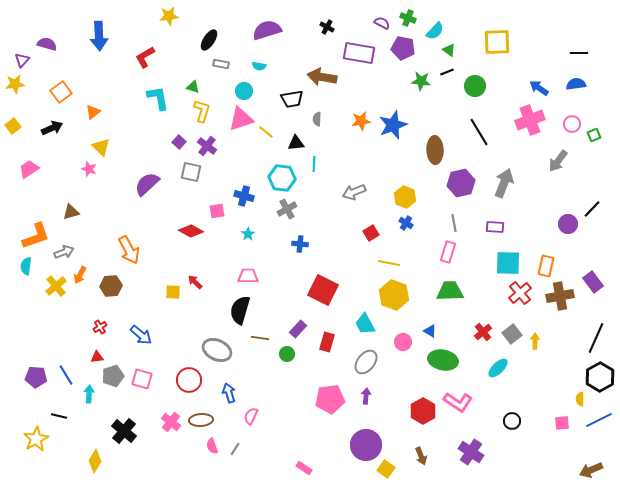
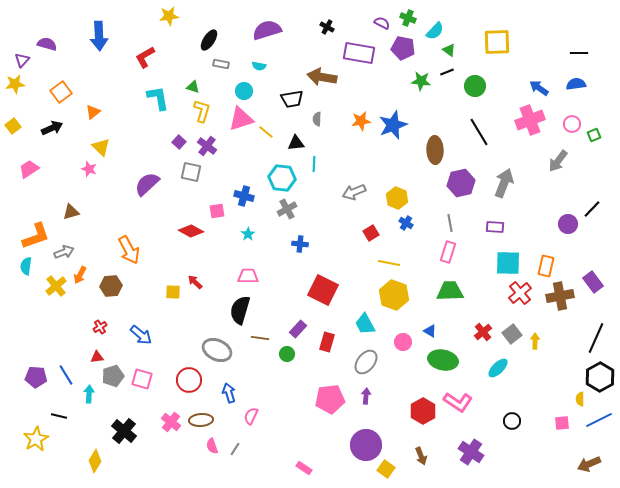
yellow hexagon at (405, 197): moved 8 px left, 1 px down
gray line at (454, 223): moved 4 px left
brown arrow at (591, 470): moved 2 px left, 6 px up
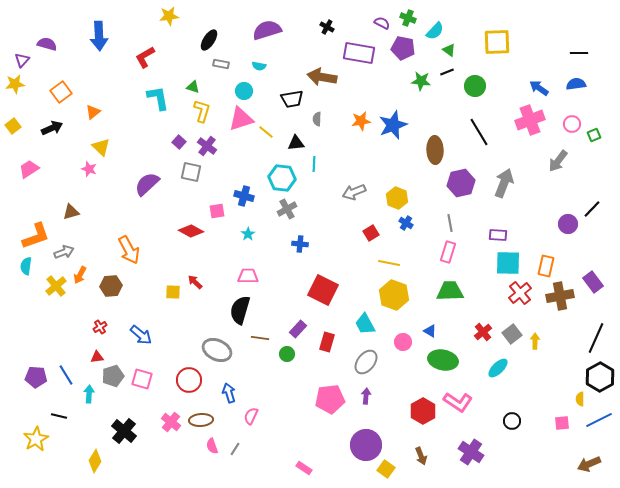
purple rectangle at (495, 227): moved 3 px right, 8 px down
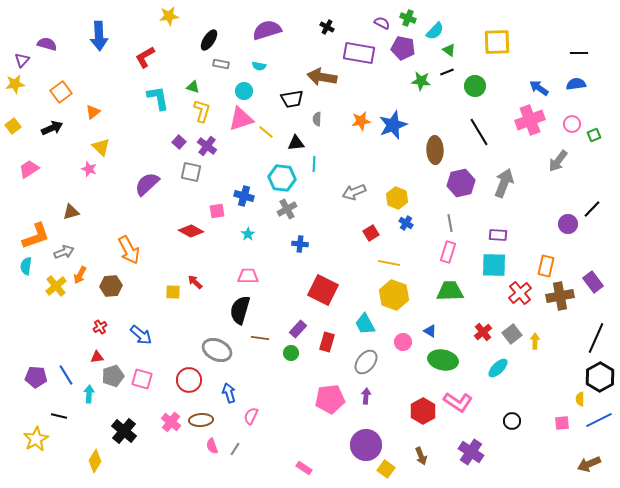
cyan square at (508, 263): moved 14 px left, 2 px down
green circle at (287, 354): moved 4 px right, 1 px up
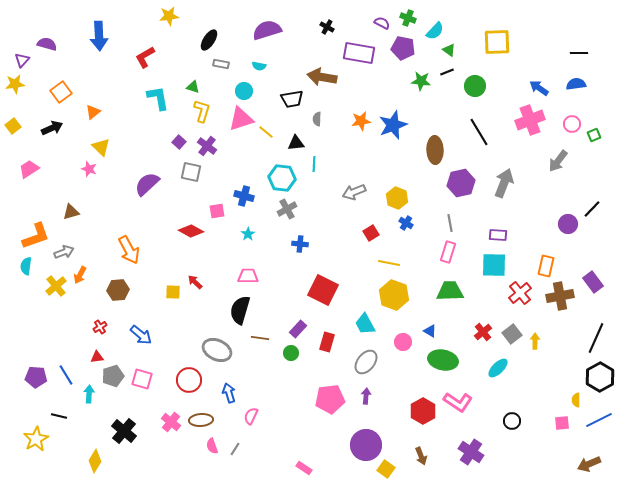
brown hexagon at (111, 286): moved 7 px right, 4 px down
yellow semicircle at (580, 399): moved 4 px left, 1 px down
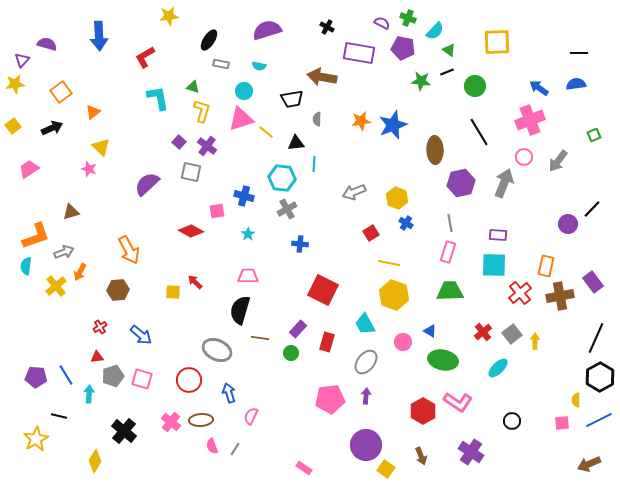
pink circle at (572, 124): moved 48 px left, 33 px down
orange arrow at (80, 275): moved 3 px up
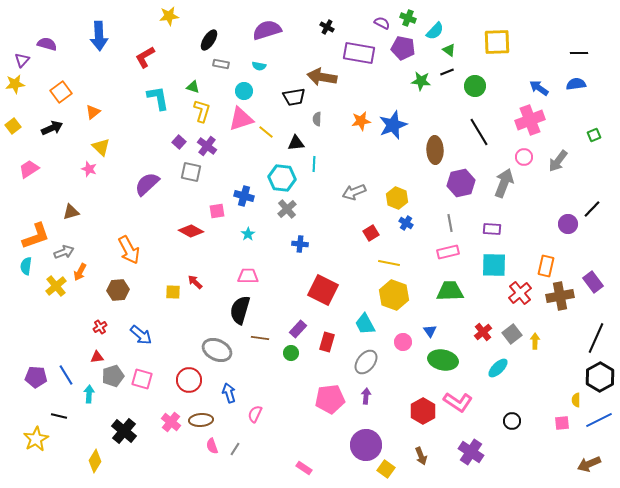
black trapezoid at (292, 99): moved 2 px right, 2 px up
gray cross at (287, 209): rotated 12 degrees counterclockwise
purple rectangle at (498, 235): moved 6 px left, 6 px up
pink rectangle at (448, 252): rotated 60 degrees clockwise
blue triangle at (430, 331): rotated 24 degrees clockwise
pink semicircle at (251, 416): moved 4 px right, 2 px up
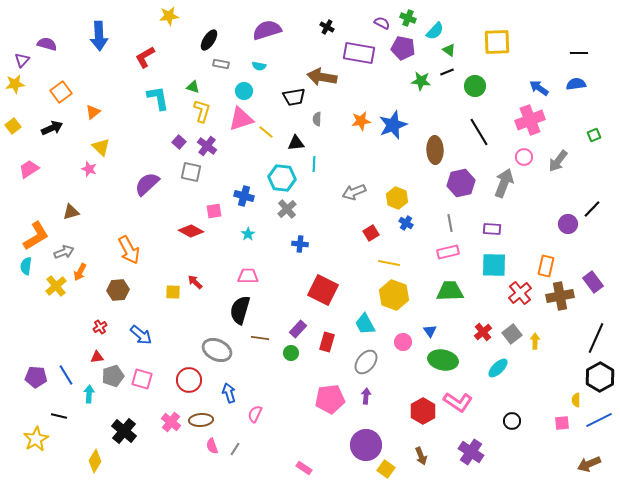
pink square at (217, 211): moved 3 px left
orange L-shape at (36, 236): rotated 12 degrees counterclockwise
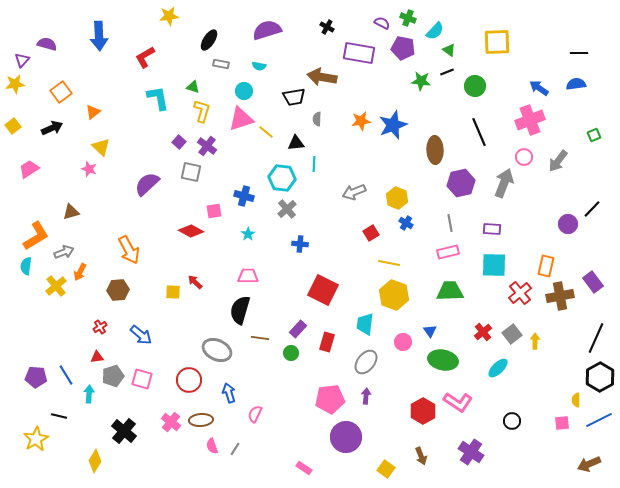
black line at (479, 132): rotated 8 degrees clockwise
cyan trapezoid at (365, 324): rotated 35 degrees clockwise
purple circle at (366, 445): moved 20 px left, 8 px up
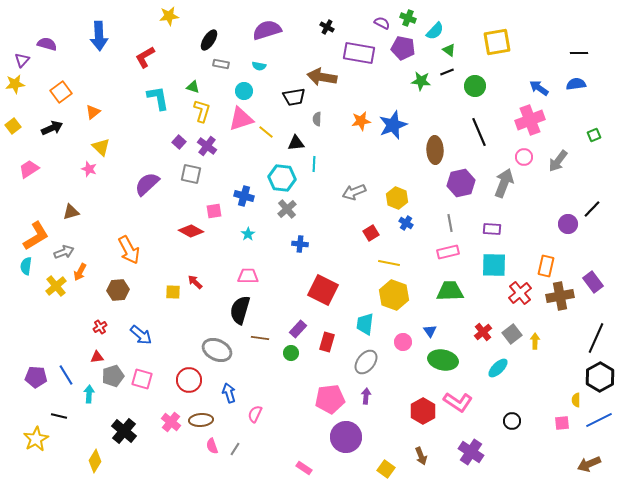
yellow square at (497, 42): rotated 8 degrees counterclockwise
gray square at (191, 172): moved 2 px down
